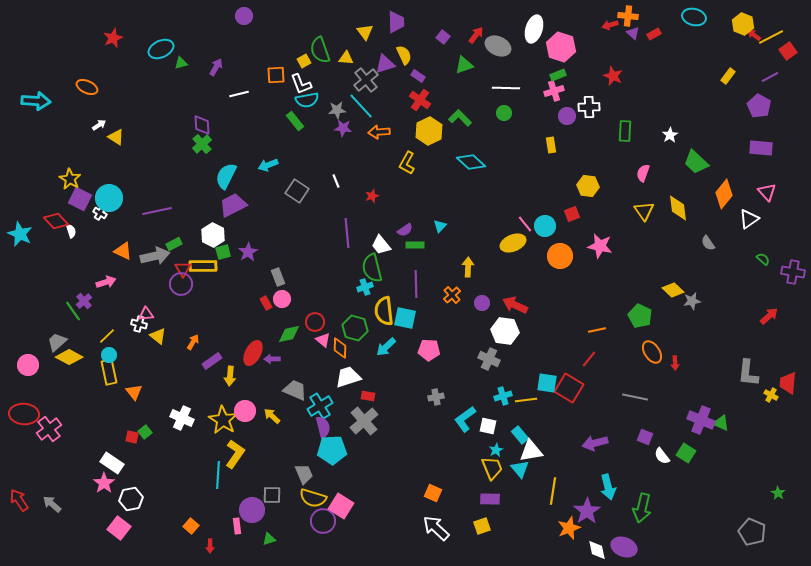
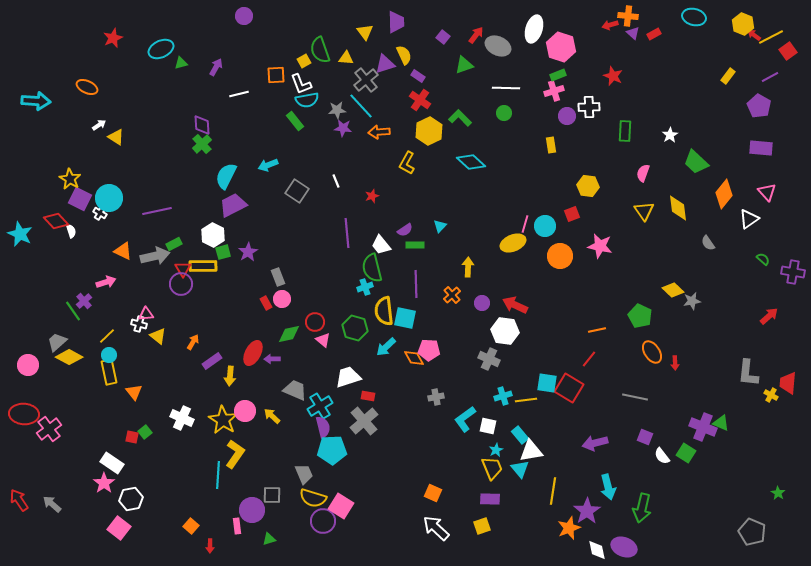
pink line at (525, 224): rotated 54 degrees clockwise
orange diamond at (340, 348): moved 74 px right, 10 px down; rotated 30 degrees counterclockwise
purple cross at (701, 420): moved 2 px right, 7 px down
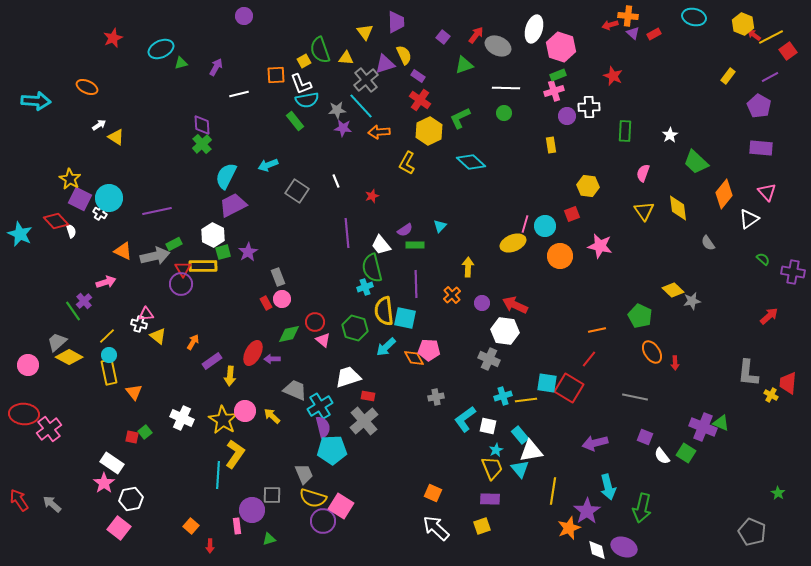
green L-shape at (460, 118): rotated 70 degrees counterclockwise
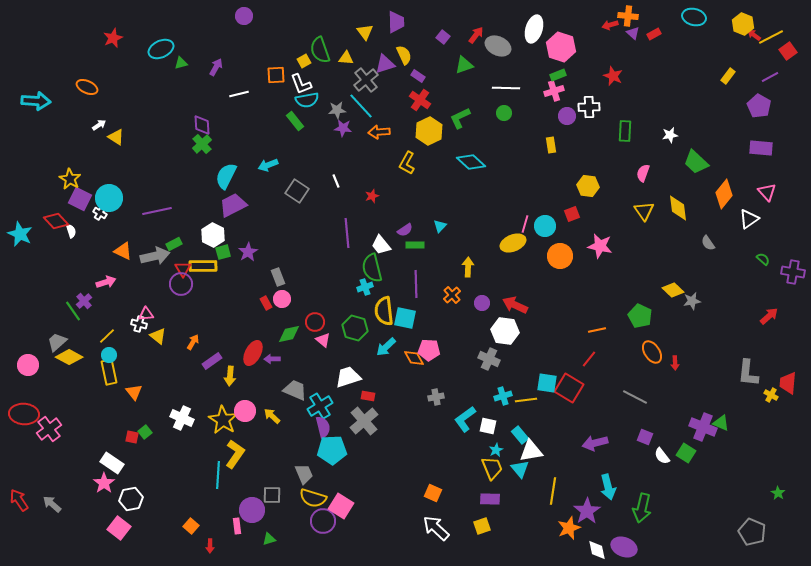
white star at (670, 135): rotated 21 degrees clockwise
gray line at (635, 397): rotated 15 degrees clockwise
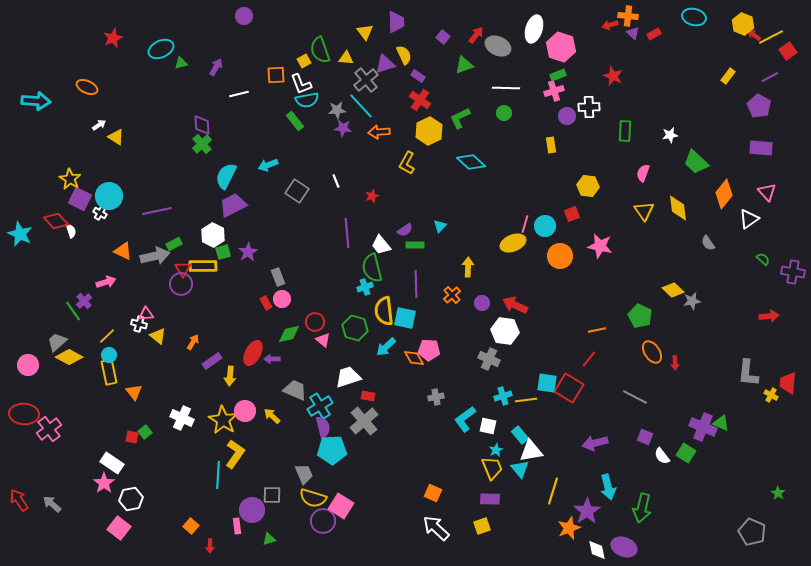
cyan circle at (109, 198): moved 2 px up
red arrow at (769, 316): rotated 36 degrees clockwise
yellow line at (553, 491): rotated 8 degrees clockwise
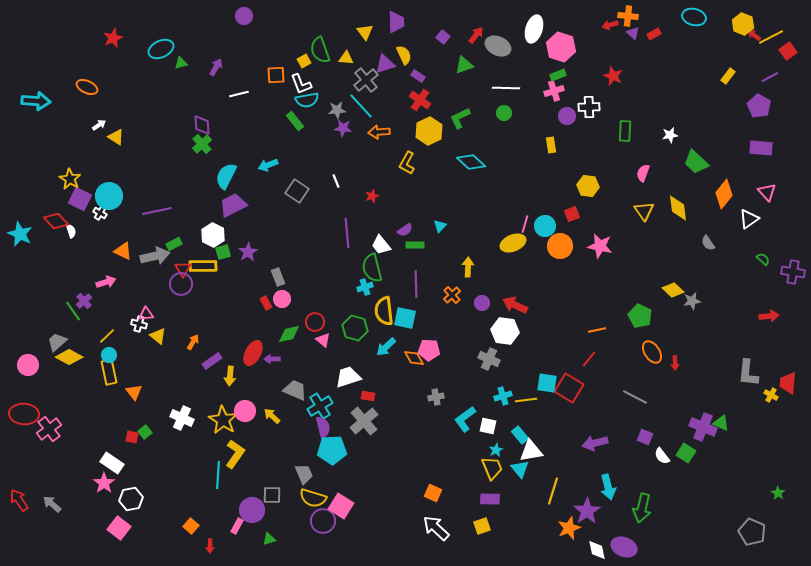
orange circle at (560, 256): moved 10 px up
pink rectangle at (237, 526): rotated 35 degrees clockwise
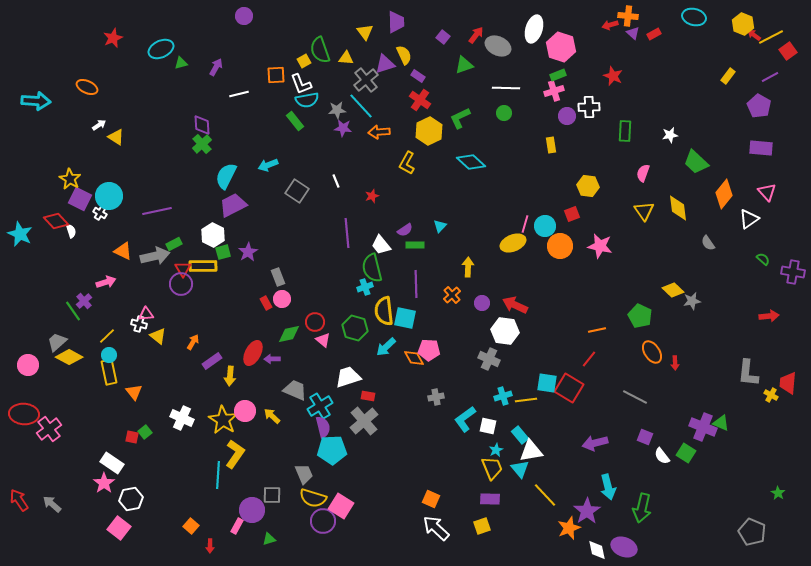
yellow line at (553, 491): moved 8 px left, 4 px down; rotated 60 degrees counterclockwise
orange square at (433, 493): moved 2 px left, 6 px down
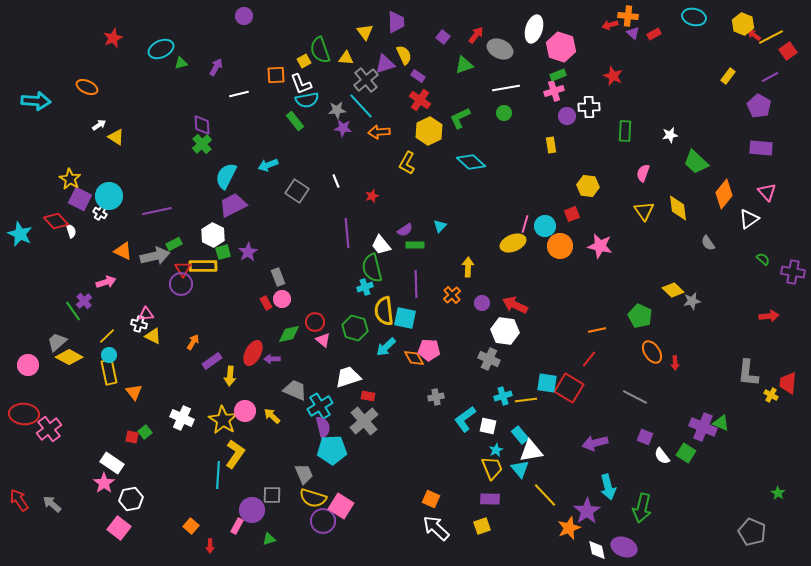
gray ellipse at (498, 46): moved 2 px right, 3 px down
white line at (506, 88): rotated 12 degrees counterclockwise
yellow triangle at (158, 336): moved 5 px left; rotated 12 degrees counterclockwise
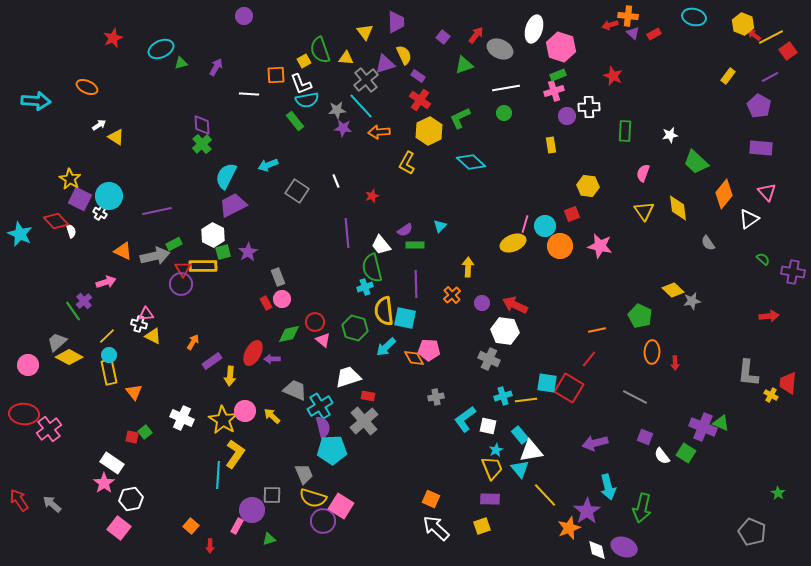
white line at (239, 94): moved 10 px right; rotated 18 degrees clockwise
orange ellipse at (652, 352): rotated 35 degrees clockwise
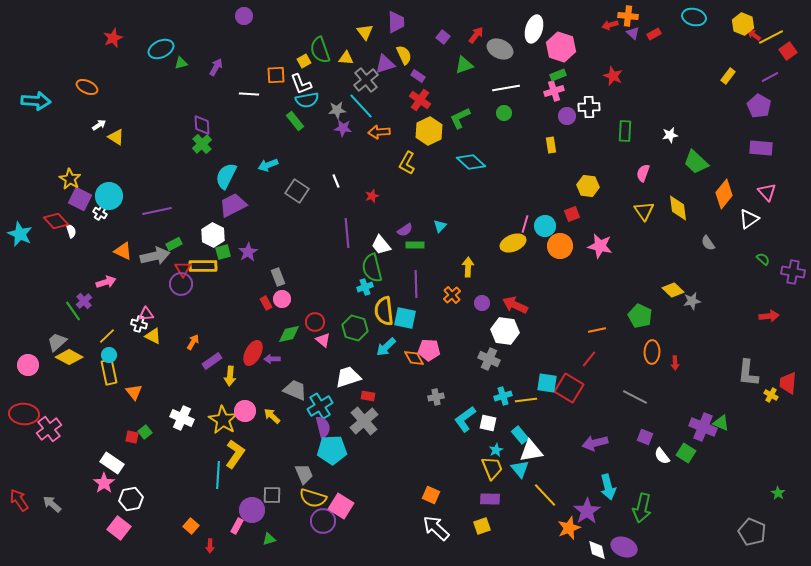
white square at (488, 426): moved 3 px up
orange square at (431, 499): moved 4 px up
